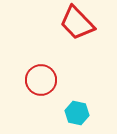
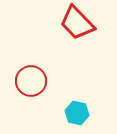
red circle: moved 10 px left, 1 px down
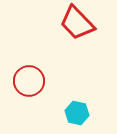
red circle: moved 2 px left
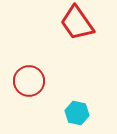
red trapezoid: rotated 9 degrees clockwise
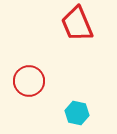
red trapezoid: moved 1 px down; rotated 12 degrees clockwise
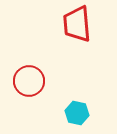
red trapezoid: rotated 18 degrees clockwise
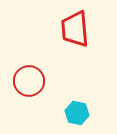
red trapezoid: moved 2 px left, 5 px down
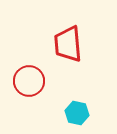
red trapezoid: moved 7 px left, 15 px down
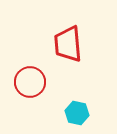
red circle: moved 1 px right, 1 px down
